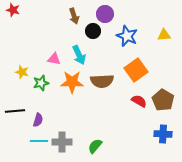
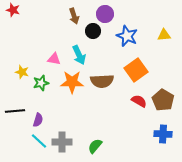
cyan line: rotated 42 degrees clockwise
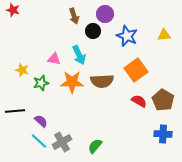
yellow star: moved 2 px up
purple semicircle: moved 3 px right, 1 px down; rotated 64 degrees counterclockwise
gray cross: rotated 30 degrees counterclockwise
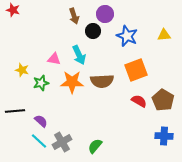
orange square: rotated 15 degrees clockwise
blue cross: moved 1 px right, 2 px down
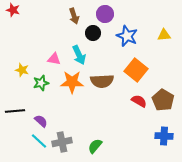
black circle: moved 2 px down
orange square: rotated 30 degrees counterclockwise
gray cross: rotated 18 degrees clockwise
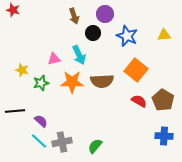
pink triangle: rotated 24 degrees counterclockwise
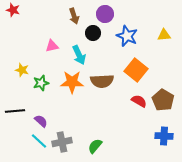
pink triangle: moved 2 px left, 13 px up
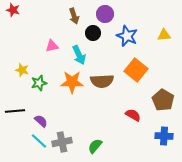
green star: moved 2 px left
red semicircle: moved 6 px left, 14 px down
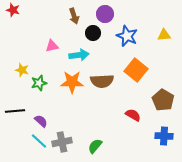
cyan arrow: rotated 72 degrees counterclockwise
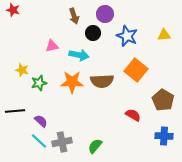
cyan arrow: rotated 18 degrees clockwise
